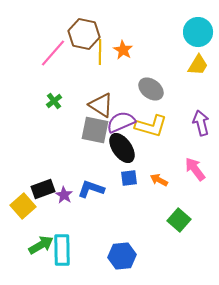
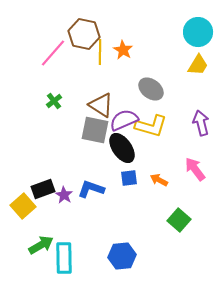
purple semicircle: moved 3 px right, 2 px up
cyan rectangle: moved 2 px right, 8 px down
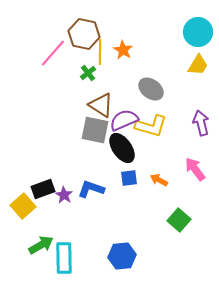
green cross: moved 34 px right, 28 px up
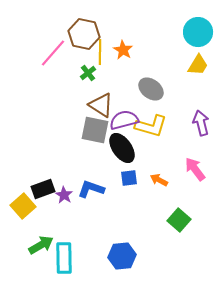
purple semicircle: rotated 8 degrees clockwise
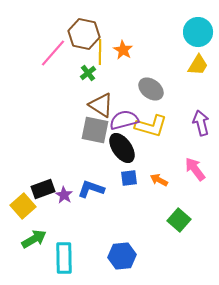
green arrow: moved 7 px left, 6 px up
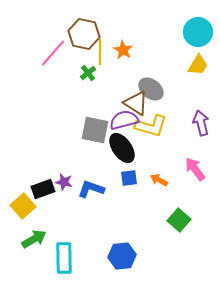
brown triangle: moved 35 px right, 2 px up
purple star: moved 13 px up; rotated 18 degrees counterclockwise
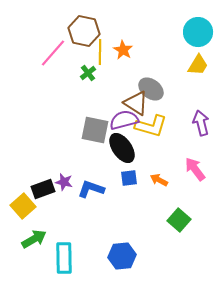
brown hexagon: moved 3 px up
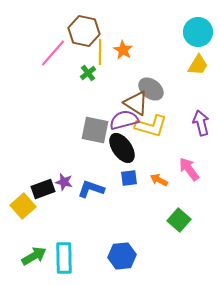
pink arrow: moved 6 px left
green arrow: moved 17 px down
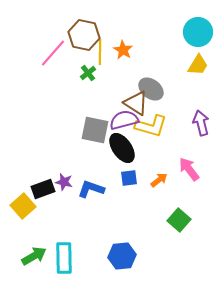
brown hexagon: moved 4 px down
orange arrow: rotated 114 degrees clockwise
